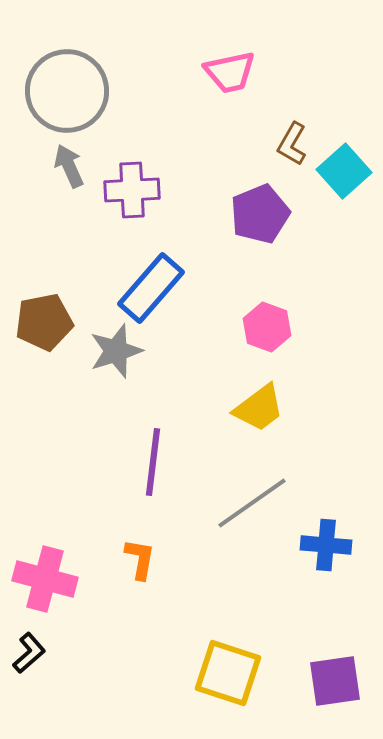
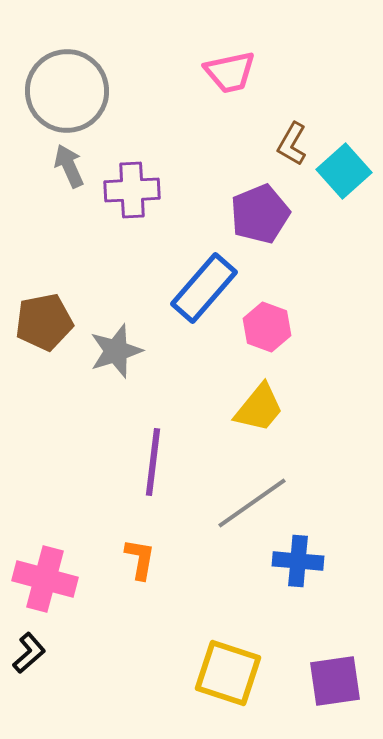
blue rectangle: moved 53 px right
yellow trapezoid: rotated 14 degrees counterclockwise
blue cross: moved 28 px left, 16 px down
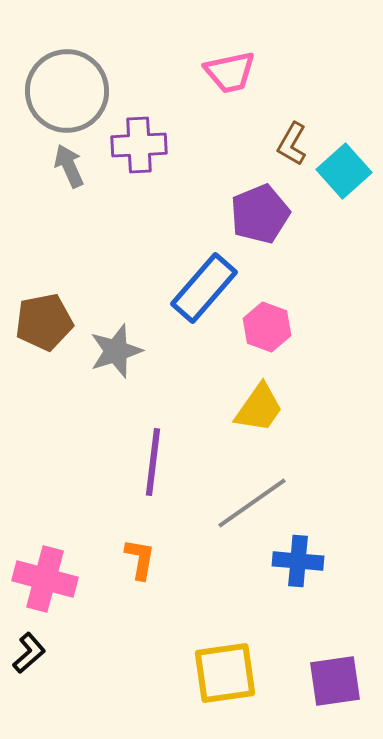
purple cross: moved 7 px right, 45 px up
yellow trapezoid: rotated 4 degrees counterclockwise
yellow square: moved 3 px left; rotated 26 degrees counterclockwise
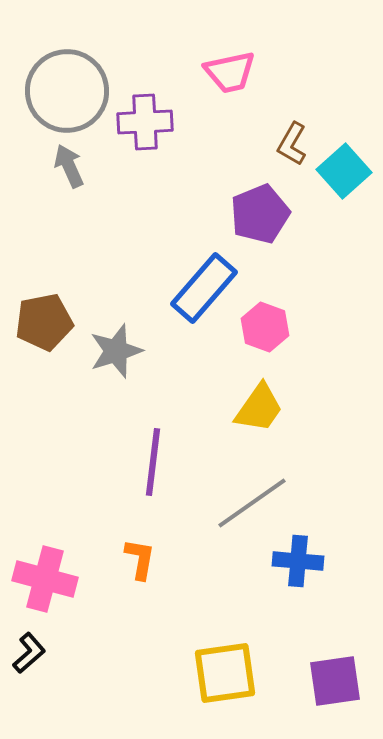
purple cross: moved 6 px right, 23 px up
pink hexagon: moved 2 px left
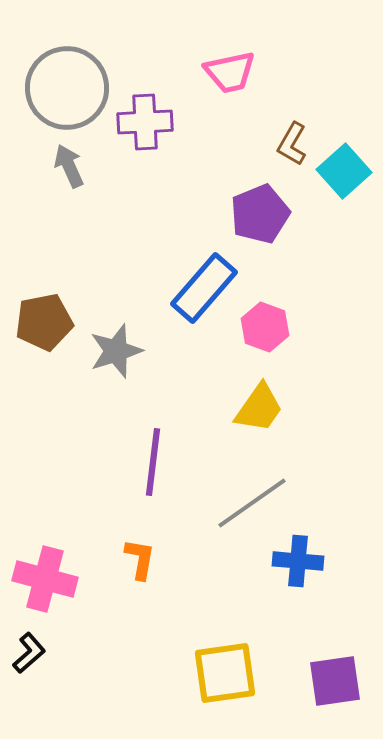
gray circle: moved 3 px up
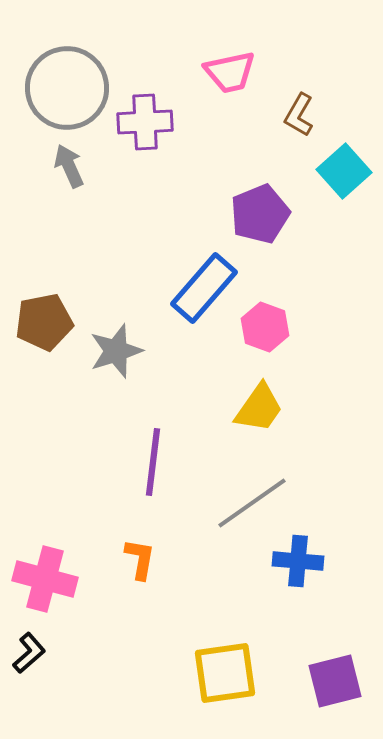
brown L-shape: moved 7 px right, 29 px up
purple square: rotated 6 degrees counterclockwise
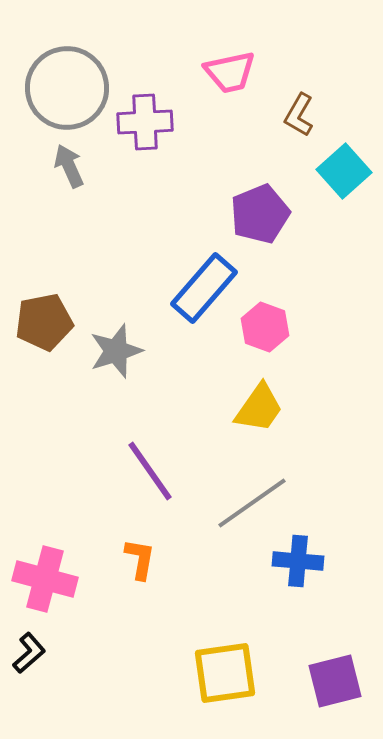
purple line: moved 3 px left, 9 px down; rotated 42 degrees counterclockwise
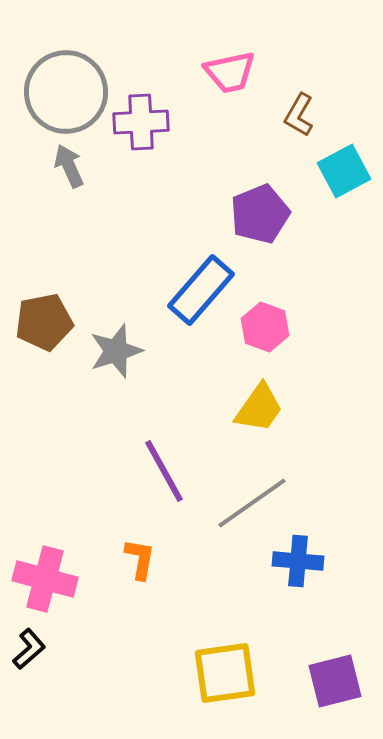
gray circle: moved 1 px left, 4 px down
purple cross: moved 4 px left
cyan square: rotated 14 degrees clockwise
blue rectangle: moved 3 px left, 2 px down
purple line: moved 14 px right; rotated 6 degrees clockwise
black L-shape: moved 4 px up
